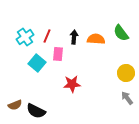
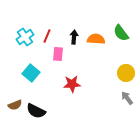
cyan square: moved 6 px left, 10 px down
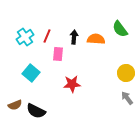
green semicircle: moved 1 px left, 4 px up
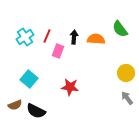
pink rectangle: moved 3 px up; rotated 16 degrees clockwise
cyan square: moved 2 px left, 6 px down
red star: moved 2 px left, 3 px down; rotated 12 degrees clockwise
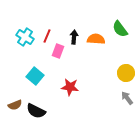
cyan cross: rotated 24 degrees counterclockwise
cyan square: moved 6 px right, 3 px up
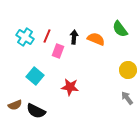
orange semicircle: rotated 18 degrees clockwise
yellow circle: moved 2 px right, 3 px up
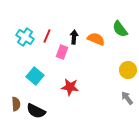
pink rectangle: moved 4 px right, 1 px down
brown semicircle: moved 1 px right, 1 px up; rotated 72 degrees counterclockwise
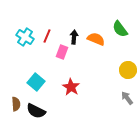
cyan square: moved 1 px right, 6 px down
red star: moved 1 px right; rotated 24 degrees clockwise
